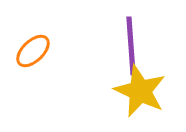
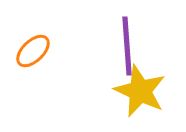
purple line: moved 4 px left
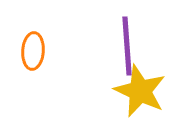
orange ellipse: rotated 42 degrees counterclockwise
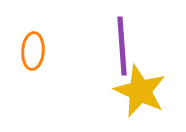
purple line: moved 5 px left
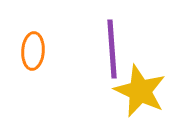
purple line: moved 10 px left, 3 px down
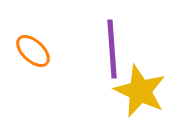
orange ellipse: rotated 51 degrees counterclockwise
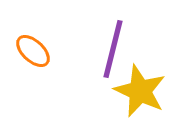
purple line: moved 1 px right; rotated 18 degrees clockwise
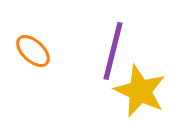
purple line: moved 2 px down
